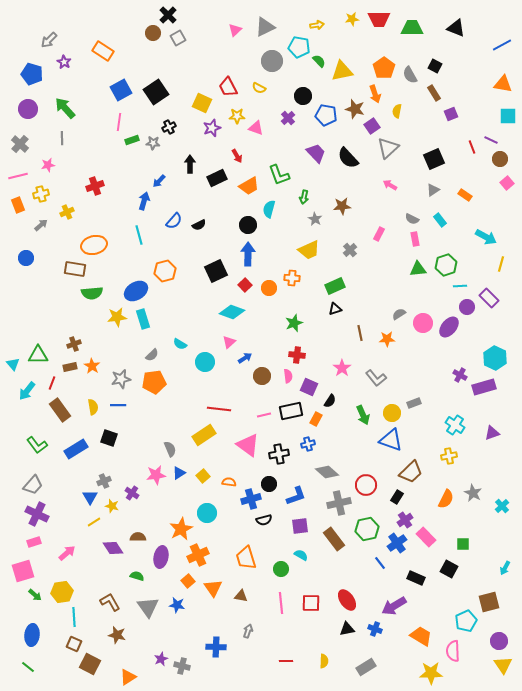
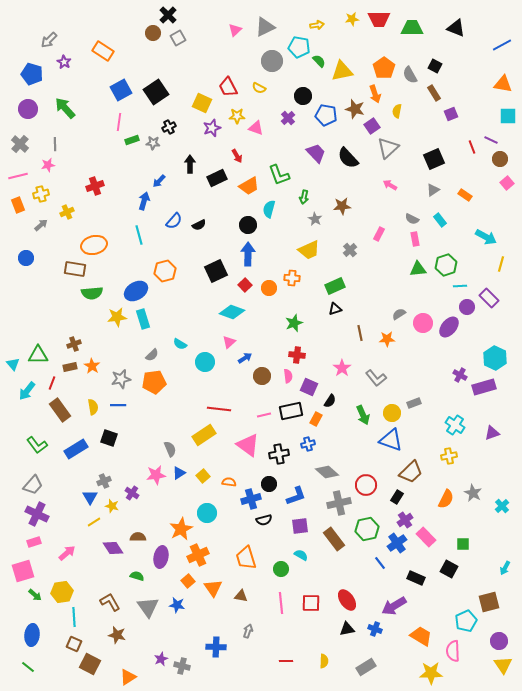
gray line at (62, 138): moved 7 px left, 6 px down
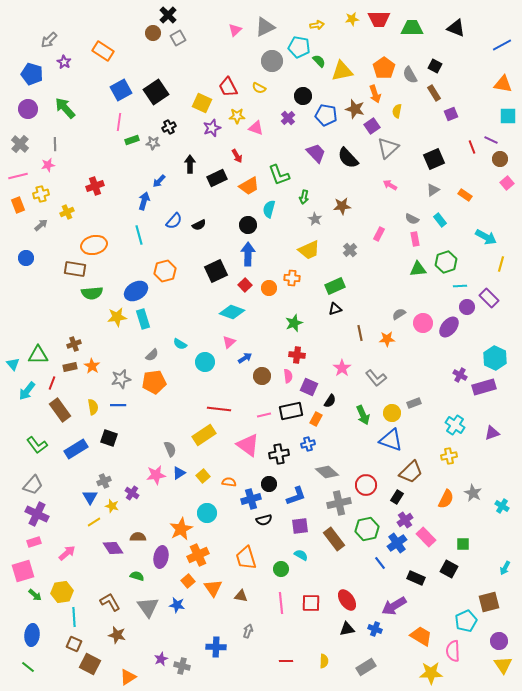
green hexagon at (446, 265): moved 3 px up
cyan cross at (502, 506): rotated 16 degrees counterclockwise
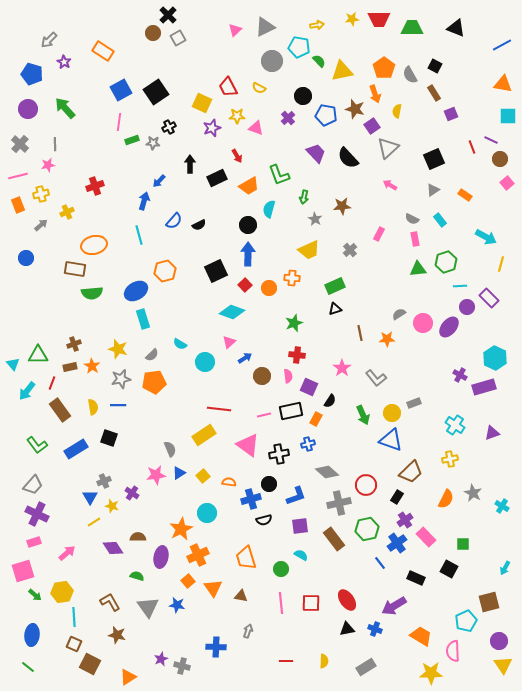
yellow star at (117, 317): moved 1 px right, 32 px down; rotated 24 degrees clockwise
yellow cross at (449, 456): moved 1 px right, 3 px down
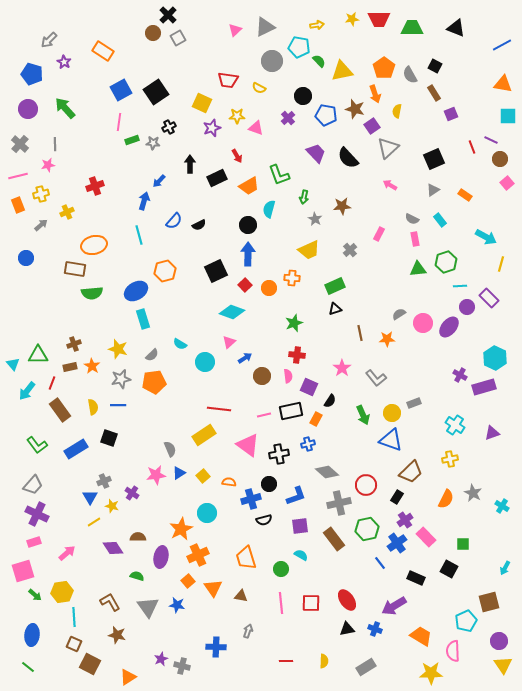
red trapezoid at (228, 87): moved 7 px up; rotated 55 degrees counterclockwise
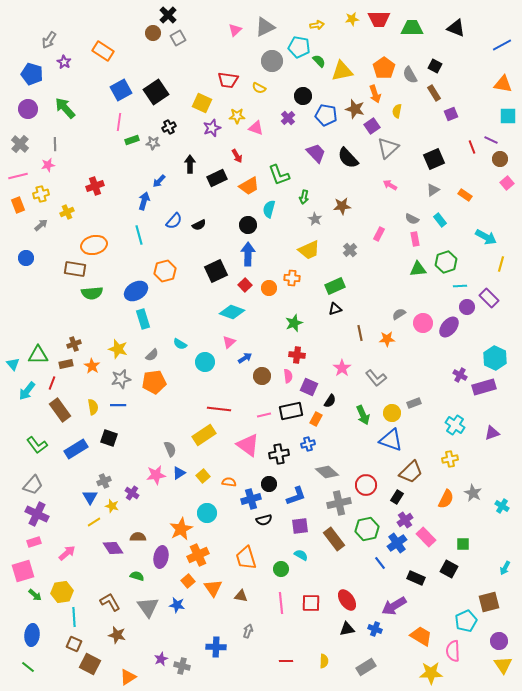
gray arrow at (49, 40): rotated 12 degrees counterclockwise
brown rectangle at (70, 367): moved 4 px left, 3 px up
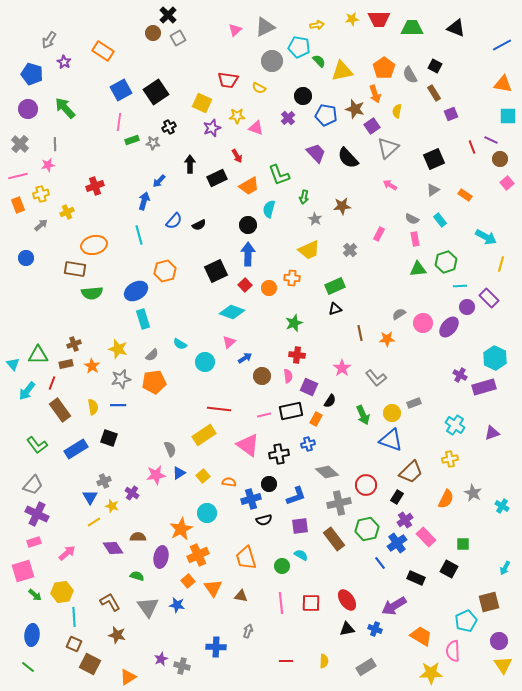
green circle at (281, 569): moved 1 px right, 3 px up
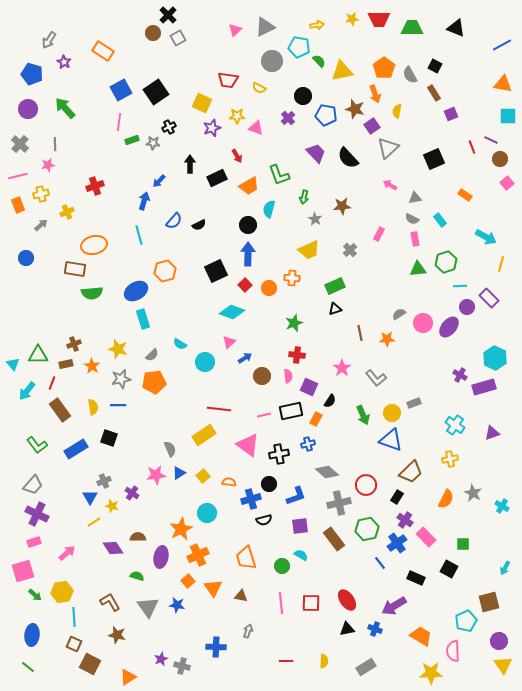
gray triangle at (433, 190): moved 18 px left, 8 px down; rotated 24 degrees clockwise
purple cross at (405, 520): rotated 21 degrees counterclockwise
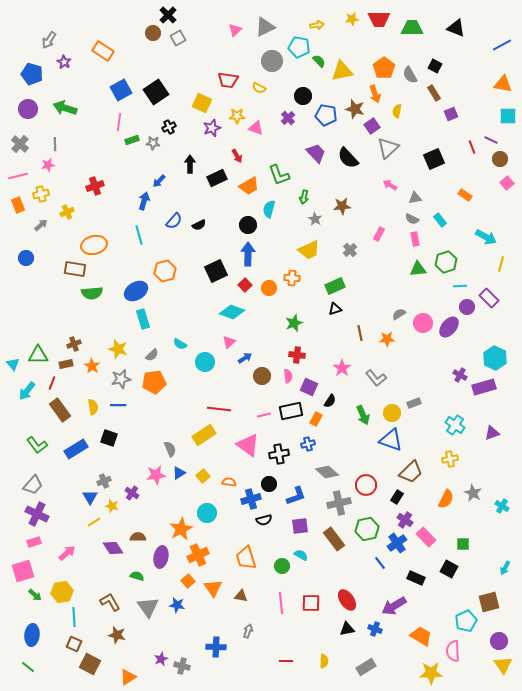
green arrow at (65, 108): rotated 30 degrees counterclockwise
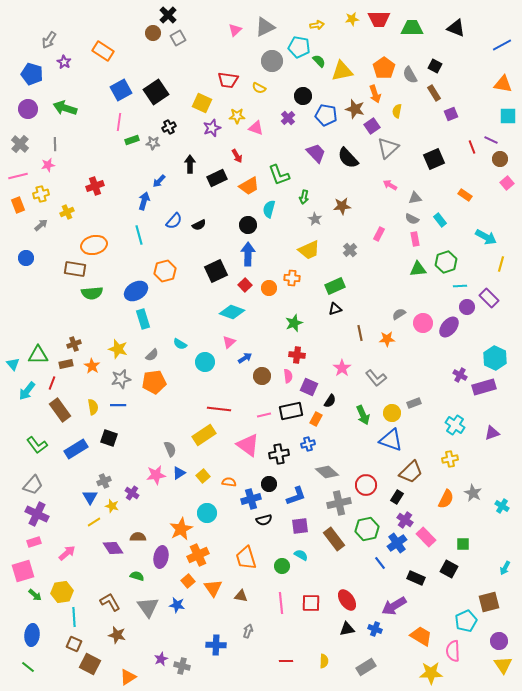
blue cross at (216, 647): moved 2 px up
